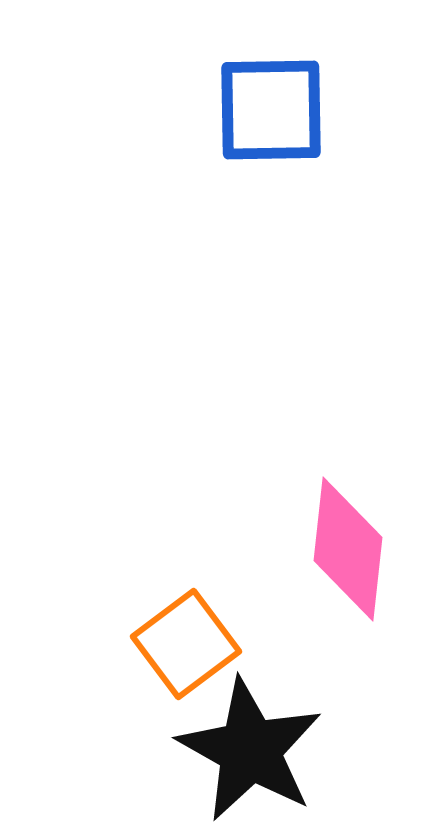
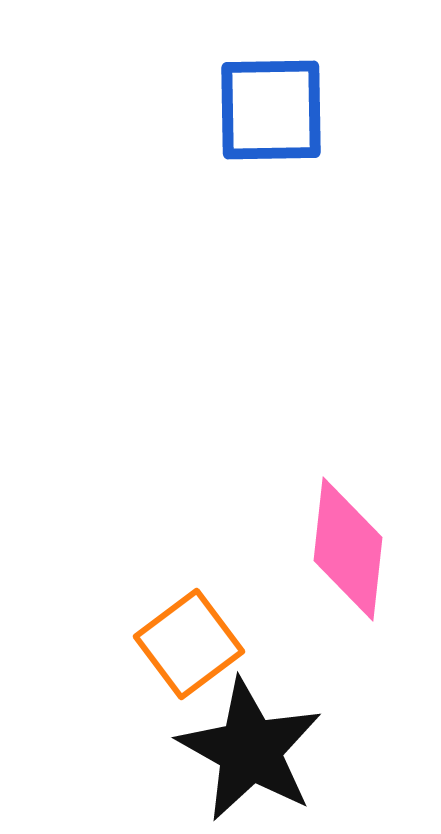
orange square: moved 3 px right
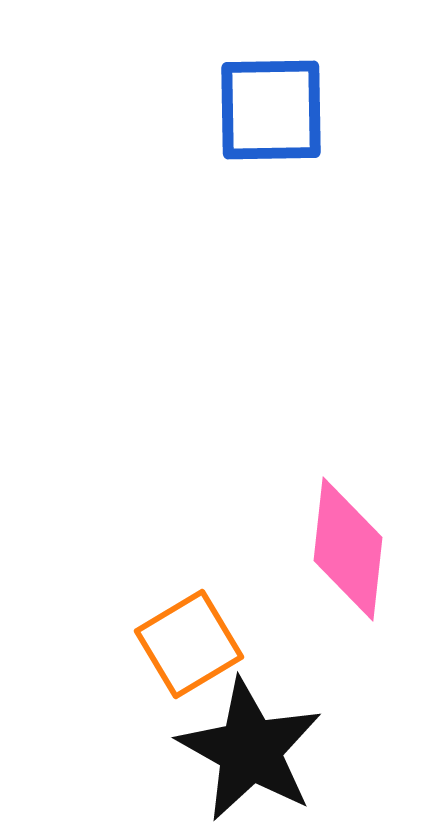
orange square: rotated 6 degrees clockwise
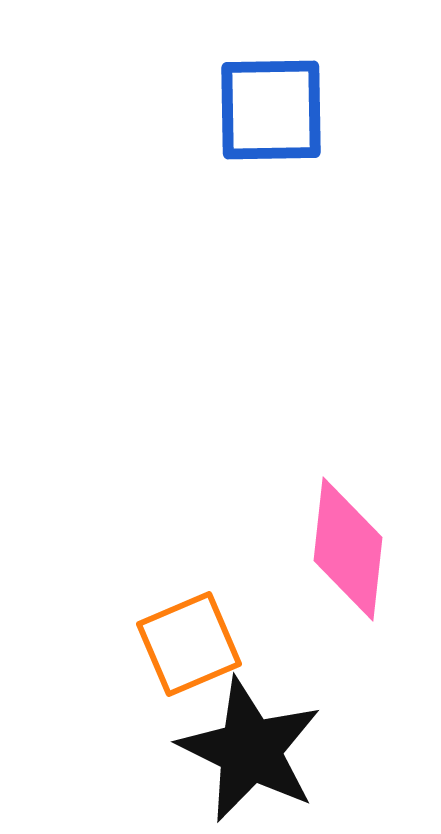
orange square: rotated 8 degrees clockwise
black star: rotated 3 degrees counterclockwise
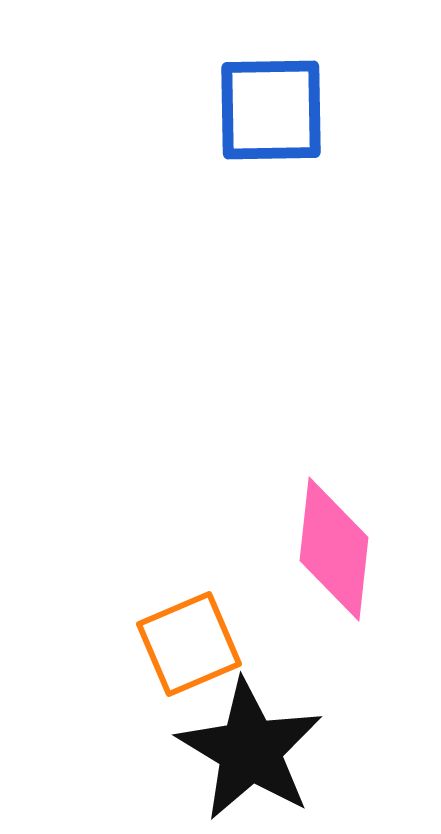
pink diamond: moved 14 px left
black star: rotated 5 degrees clockwise
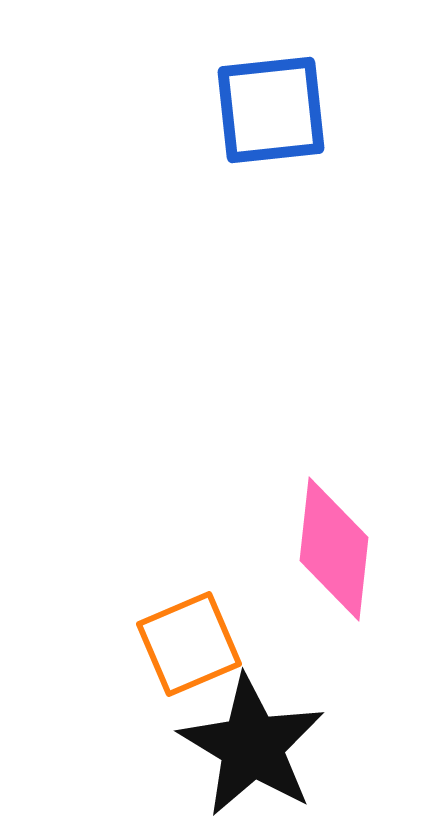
blue square: rotated 5 degrees counterclockwise
black star: moved 2 px right, 4 px up
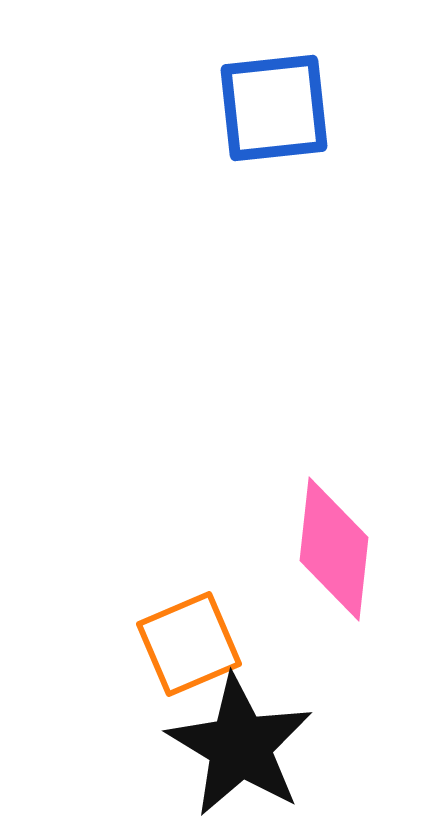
blue square: moved 3 px right, 2 px up
black star: moved 12 px left
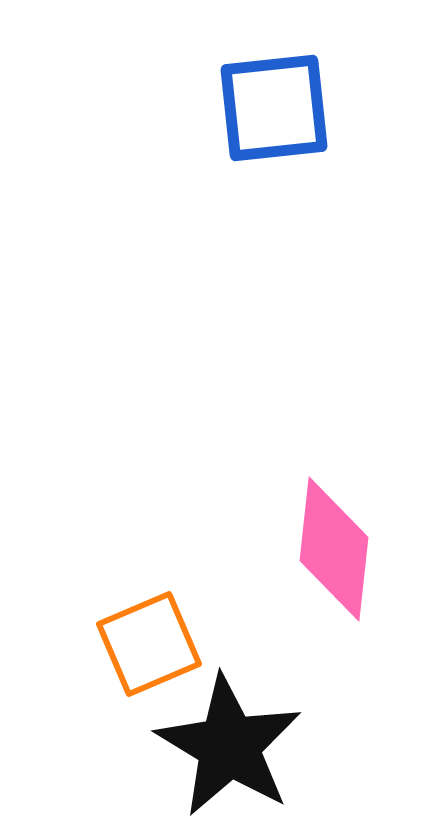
orange square: moved 40 px left
black star: moved 11 px left
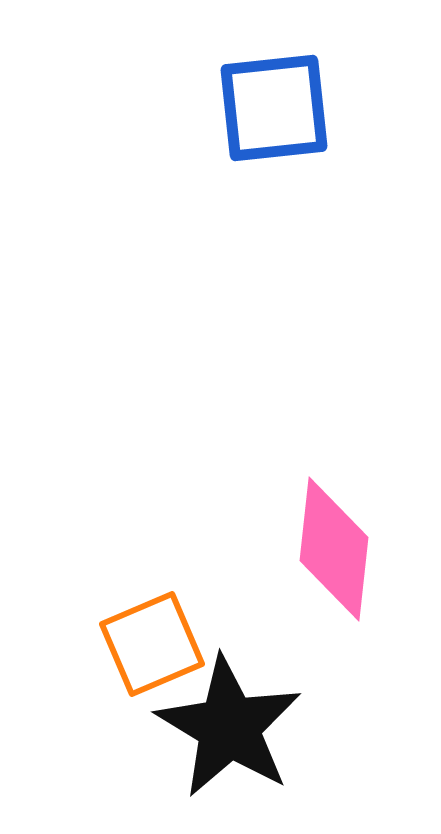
orange square: moved 3 px right
black star: moved 19 px up
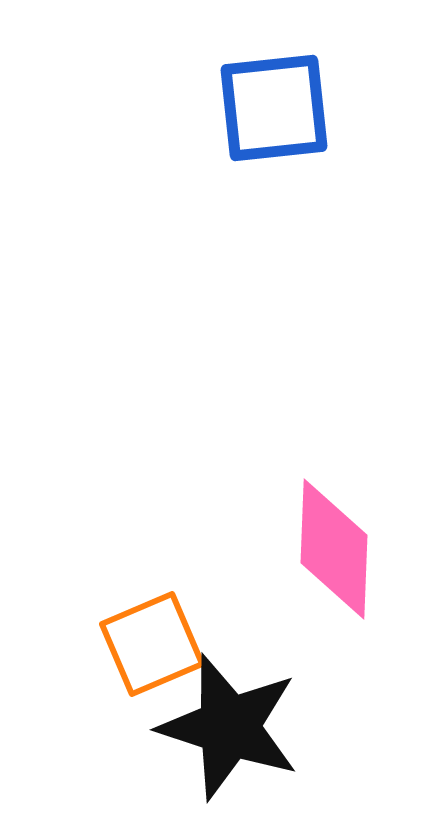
pink diamond: rotated 4 degrees counterclockwise
black star: rotated 13 degrees counterclockwise
